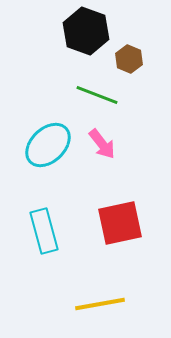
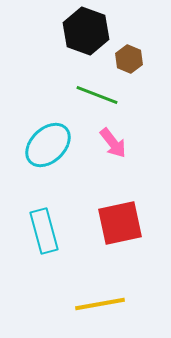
pink arrow: moved 11 px right, 1 px up
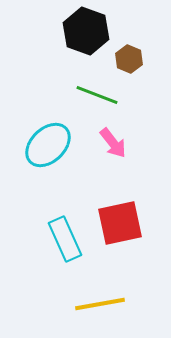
cyan rectangle: moved 21 px right, 8 px down; rotated 9 degrees counterclockwise
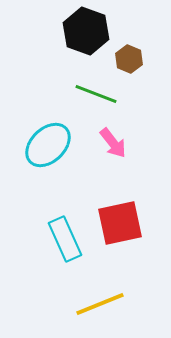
green line: moved 1 px left, 1 px up
yellow line: rotated 12 degrees counterclockwise
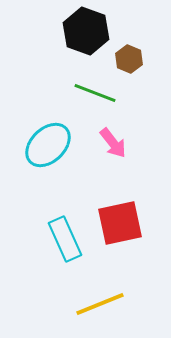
green line: moved 1 px left, 1 px up
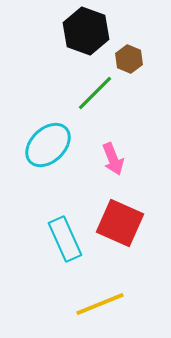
green line: rotated 66 degrees counterclockwise
pink arrow: moved 16 px down; rotated 16 degrees clockwise
red square: rotated 36 degrees clockwise
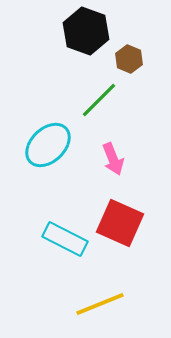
green line: moved 4 px right, 7 px down
cyan rectangle: rotated 39 degrees counterclockwise
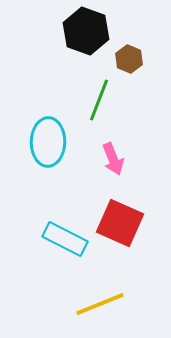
green line: rotated 24 degrees counterclockwise
cyan ellipse: moved 3 px up; rotated 45 degrees counterclockwise
